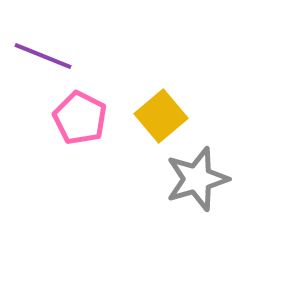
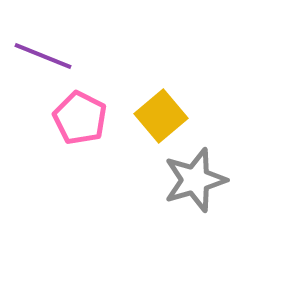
gray star: moved 2 px left, 1 px down
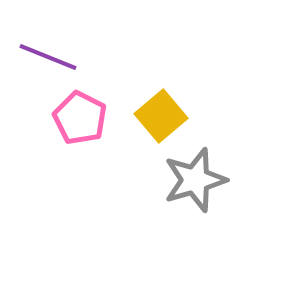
purple line: moved 5 px right, 1 px down
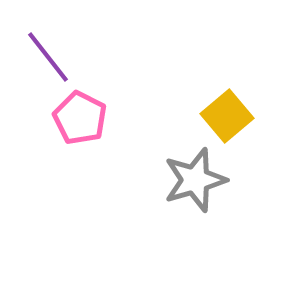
purple line: rotated 30 degrees clockwise
yellow square: moved 66 px right
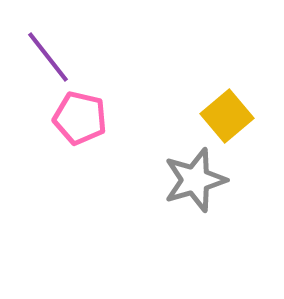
pink pentagon: rotated 14 degrees counterclockwise
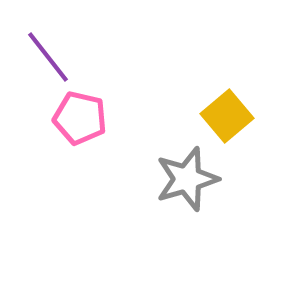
gray star: moved 8 px left, 1 px up
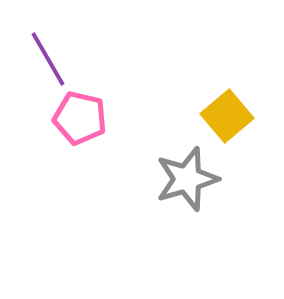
purple line: moved 2 px down; rotated 8 degrees clockwise
